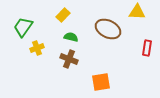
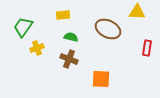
yellow rectangle: rotated 40 degrees clockwise
orange square: moved 3 px up; rotated 12 degrees clockwise
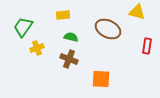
yellow triangle: rotated 12 degrees clockwise
red rectangle: moved 2 px up
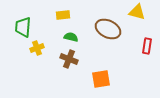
green trapezoid: rotated 30 degrees counterclockwise
orange square: rotated 12 degrees counterclockwise
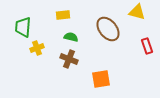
brown ellipse: rotated 25 degrees clockwise
red rectangle: rotated 28 degrees counterclockwise
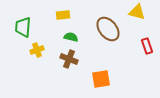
yellow cross: moved 2 px down
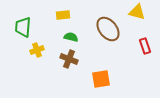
red rectangle: moved 2 px left
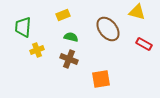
yellow rectangle: rotated 16 degrees counterclockwise
red rectangle: moved 1 px left, 2 px up; rotated 42 degrees counterclockwise
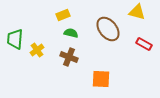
green trapezoid: moved 8 px left, 12 px down
green semicircle: moved 4 px up
yellow cross: rotated 16 degrees counterclockwise
brown cross: moved 2 px up
orange square: rotated 12 degrees clockwise
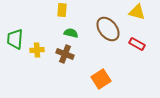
yellow rectangle: moved 1 px left, 5 px up; rotated 64 degrees counterclockwise
red rectangle: moved 7 px left
yellow cross: rotated 32 degrees clockwise
brown cross: moved 4 px left, 3 px up
orange square: rotated 36 degrees counterclockwise
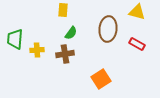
yellow rectangle: moved 1 px right
brown ellipse: rotated 45 degrees clockwise
green semicircle: rotated 112 degrees clockwise
brown cross: rotated 30 degrees counterclockwise
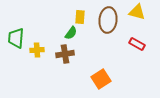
yellow rectangle: moved 17 px right, 7 px down
brown ellipse: moved 9 px up
green trapezoid: moved 1 px right, 1 px up
